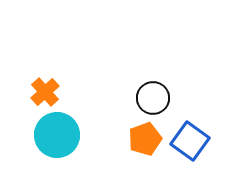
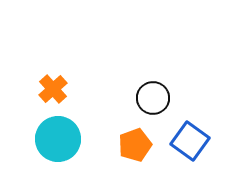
orange cross: moved 8 px right, 3 px up
cyan circle: moved 1 px right, 4 px down
orange pentagon: moved 10 px left, 6 px down
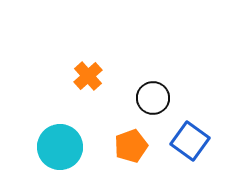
orange cross: moved 35 px right, 13 px up
cyan circle: moved 2 px right, 8 px down
orange pentagon: moved 4 px left, 1 px down
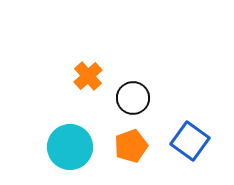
black circle: moved 20 px left
cyan circle: moved 10 px right
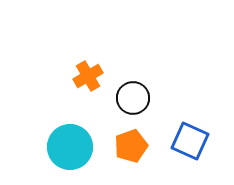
orange cross: rotated 12 degrees clockwise
blue square: rotated 12 degrees counterclockwise
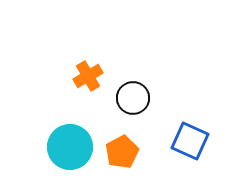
orange pentagon: moved 9 px left, 6 px down; rotated 8 degrees counterclockwise
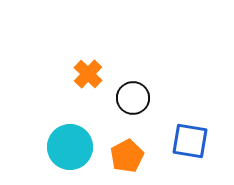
orange cross: moved 2 px up; rotated 16 degrees counterclockwise
blue square: rotated 15 degrees counterclockwise
orange pentagon: moved 5 px right, 4 px down
